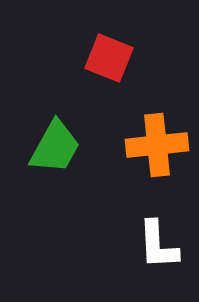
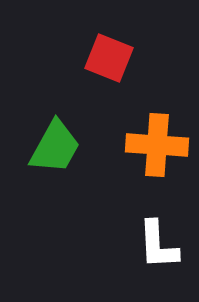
orange cross: rotated 10 degrees clockwise
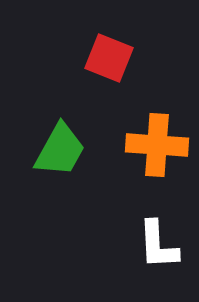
green trapezoid: moved 5 px right, 3 px down
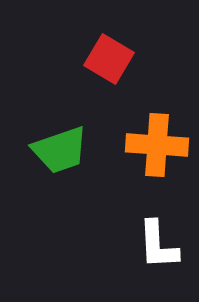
red square: moved 1 px down; rotated 9 degrees clockwise
green trapezoid: rotated 42 degrees clockwise
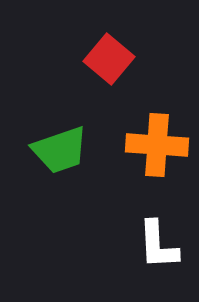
red square: rotated 9 degrees clockwise
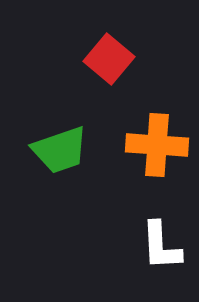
white L-shape: moved 3 px right, 1 px down
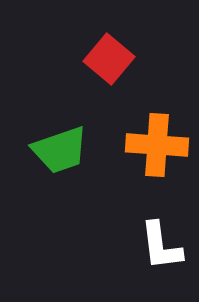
white L-shape: rotated 4 degrees counterclockwise
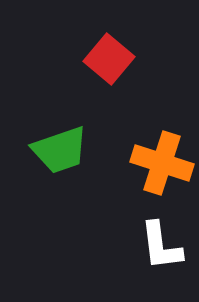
orange cross: moved 5 px right, 18 px down; rotated 14 degrees clockwise
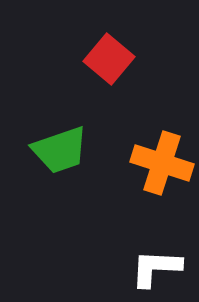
white L-shape: moved 5 px left, 22 px down; rotated 100 degrees clockwise
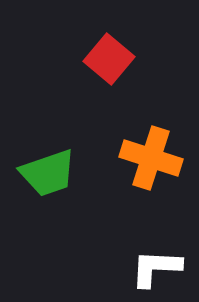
green trapezoid: moved 12 px left, 23 px down
orange cross: moved 11 px left, 5 px up
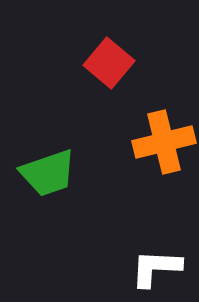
red square: moved 4 px down
orange cross: moved 13 px right, 16 px up; rotated 32 degrees counterclockwise
